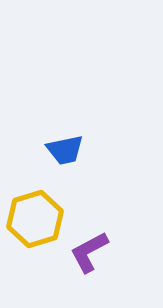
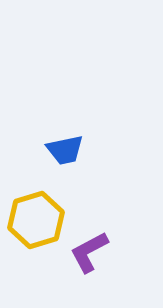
yellow hexagon: moved 1 px right, 1 px down
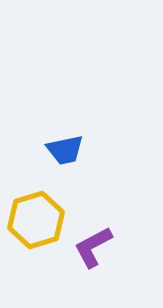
purple L-shape: moved 4 px right, 5 px up
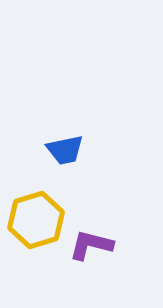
purple L-shape: moved 2 px left, 2 px up; rotated 42 degrees clockwise
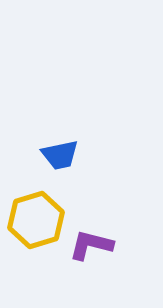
blue trapezoid: moved 5 px left, 5 px down
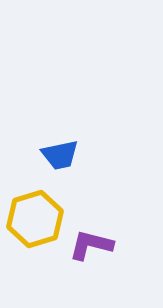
yellow hexagon: moved 1 px left, 1 px up
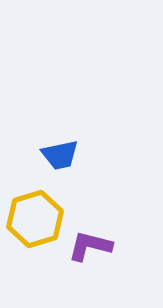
purple L-shape: moved 1 px left, 1 px down
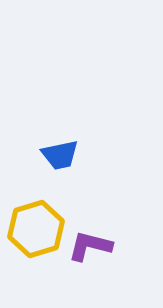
yellow hexagon: moved 1 px right, 10 px down
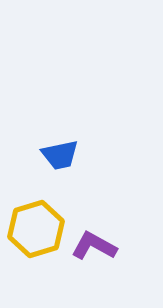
purple L-shape: moved 4 px right; rotated 15 degrees clockwise
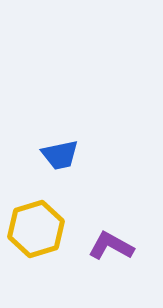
purple L-shape: moved 17 px right
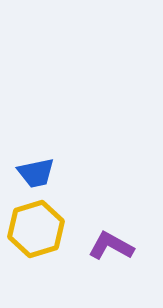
blue trapezoid: moved 24 px left, 18 px down
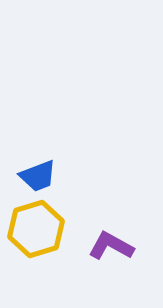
blue trapezoid: moved 2 px right, 3 px down; rotated 9 degrees counterclockwise
